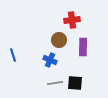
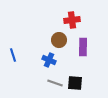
blue cross: moved 1 px left
gray line: rotated 28 degrees clockwise
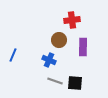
blue line: rotated 40 degrees clockwise
gray line: moved 2 px up
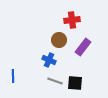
purple rectangle: rotated 36 degrees clockwise
blue line: moved 21 px down; rotated 24 degrees counterclockwise
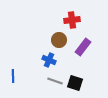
black square: rotated 14 degrees clockwise
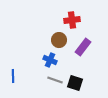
blue cross: moved 1 px right
gray line: moved 1 px up
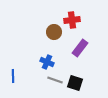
brown circle: moved 5 px left, 8 px up
purple rectangle: moved 3 px left, 1 px down
blue cross: moved 3 px left, 2 px down
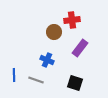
blue cross: moved 2 px up
blue line: moved 1 px right, 1 px up
gray line: moved 19 px left
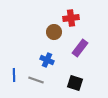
red cross: moved 1 px left, 2 px up
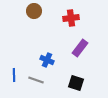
brown circle: moved 20 px left, 21 px up
black square: moved 1 px right
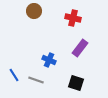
red cross: moved 2 px right; rotated 21 degrees clockwise
blue cross: moved 2 px right
blue line: rotated 32 degrees counterclockwise
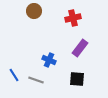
red cross: rotated 28 degrees counterclockwise
black square: moved 1 px right, 4 px up; rotated 14 degrees counterclockwise
